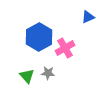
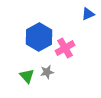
blue triangle: moved 3 px up
gray star: moved 1 px left, 1 px up; rotated 16 degrees counterclockwise
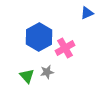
blue triangle: moved 1 px left, 1 px up
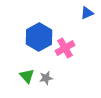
gray star: moved 1 px left, 6 px down
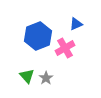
blue triangle: moved 11 px left, 11 px down
blue hexagon: moved 1 px left, 1 px up; rotated 8 degrees clockwise
gray star: rotated 24 degrees counterclockwise
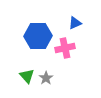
blue triangle: moved 1 px left, 1 px up
blue hexagon: rotated 20 degrees clockwise
pink cross: rotated 18 degrees clockwise
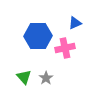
green triangle: moved 3 px left, 1 px down
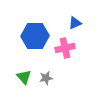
blue hexagon: moved 3 px left
gray star: rotated 24 degrees clockwise
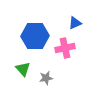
green triangle: moved 1 px left, 8 px up
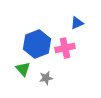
blue triangle: moved 2 px right
blue hexagon: moved 2 px right, 8 px down; rotated 20 degrees counterclockwise
